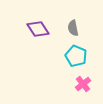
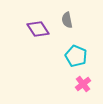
gray semicircle: moved 6 px left, 8 px up
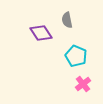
purple diamond: moved 3 px right, 4 px down
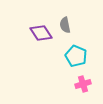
gray semicircle: moved 2 px left, 5 px down
pink cross: rotated 21 degrees clockwise
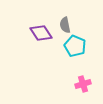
cyan pentagon: moved 1 px left, 10 px up
